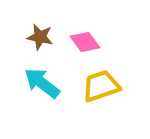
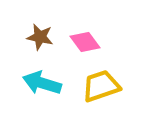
cyan arrow: rotated 21 degrees counterclockwise
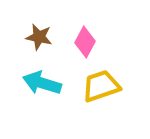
brown star: moved 1 px left
pink diamond: rotated 64 degrees clockwise
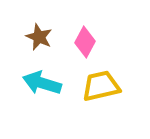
brown star: rotated 12 degrees clockwise
yellow trapezoid: rotated 6 degrees clockwise
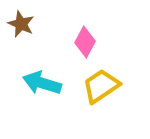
brown star: moved 18 px left, 13 px up
yellow trapezoid: rotated 21 degrees counterclockwise
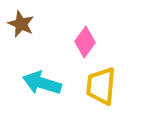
pink diamond: rotated 8 degrees clockwise
yellow trapezoid: rotated 51 degrees counterclockwise
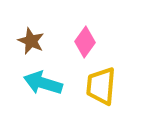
brown star: moved 10 px right, 17 px down
cyan arrow: moved 1 px right
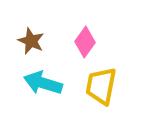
yellow trapezoid: rotated 6 degrees clockwise
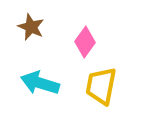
brown star: moved 14 px up
cyan arrow: moved 3 px left
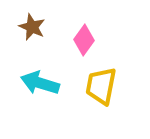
brown star: moved 1 px right
pink diamond: moved 1 px left, 2 px up
